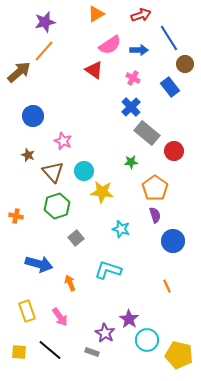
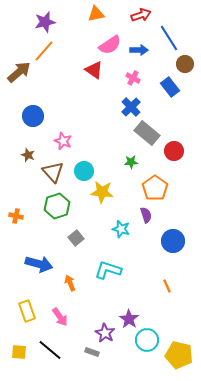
orange triangle at (96, 14): rotated 18 degrees clockwise
purple semicircle at (155, 215): moved 9 px left
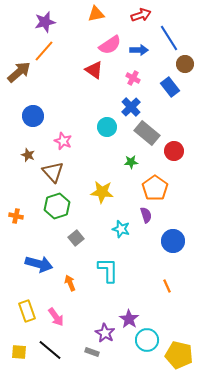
cyan circle at (84, 171): moved 23 px right, 44 px up
cyan L-shape at (108, 270): rotated 72 degrees clockwise
pink arrow at (60, 317): moved 4 px left
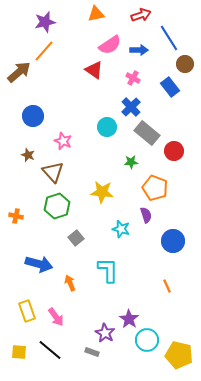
orange pentagon at (155, 188): rotated 15 degrees counterclockwise
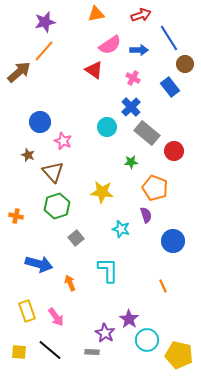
blue circle at (33, 116): moved 7 px right, 6 px down
orange line at (167, 286): moved 4 px left
gray rectangle at (92, 352): rotated 16 degrees counterclockwise
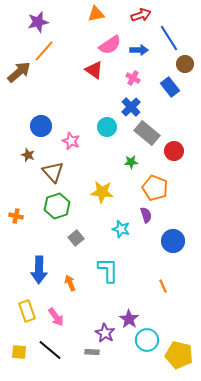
purple star at (45, 22): moved 7 px left
blue circle at (40, 122): moved 1 px right, 4 px down
pink star at (63, 141): moved 8 px right
blue arrow at (39, 264): moved 6 px down; rotated 76 degrees clockwise
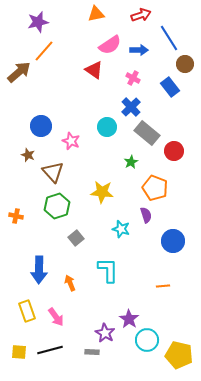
green star at (131, 162): rotated 24 degrees counterclockwise
orange line at (163, 286): rotated 72 degrees counterclockwise
black line at (50, 350): rotated 55 degrees counterclockwise
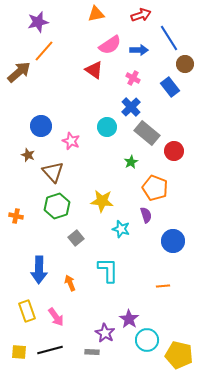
yellow star at (102, 192): moved 9 px down
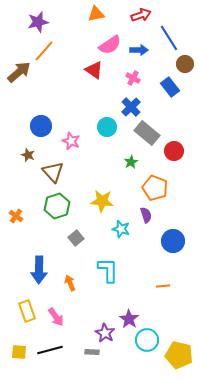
orange cross at (16, 216): rotated 24 degrees clockwise
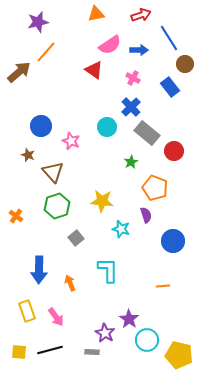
orange line at (44, 51): moved 2 px right, 1 px down
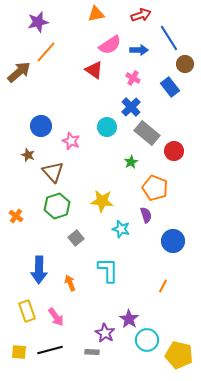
orange line at (163, 286): rotated 56 degrees counterclockwise
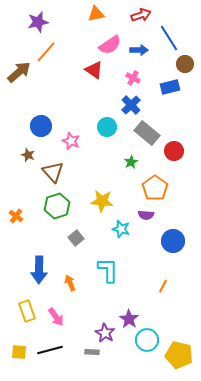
blue rectangle at (170, 87): rotated 66 degrees counterclockwise
blue cross at (131, 107): moved 2 px up
orange pentagon at (155, 188): rotated 15 degrees clockwise
purple semicircle at (146, 215): rotated 112 degrees clockwise
